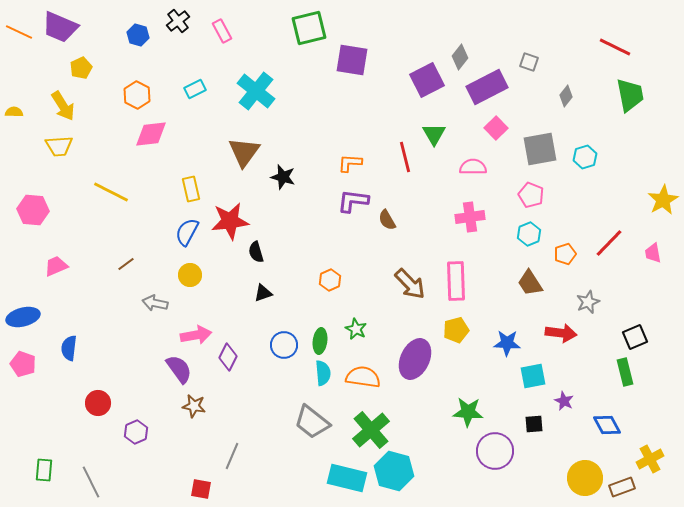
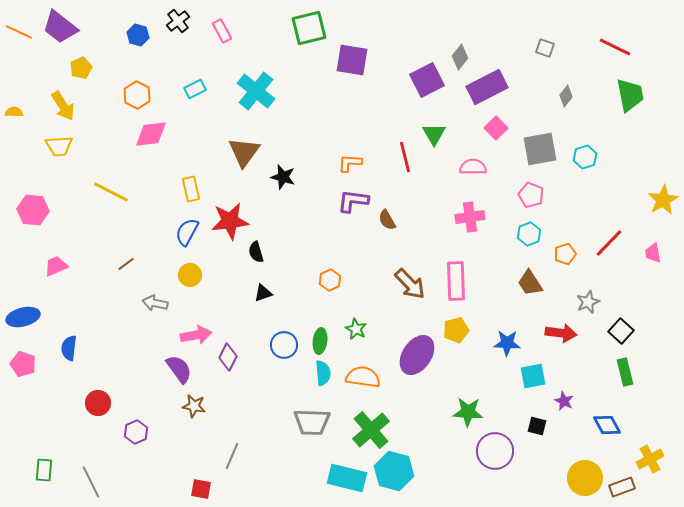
purple trapezoid at (60, 27): rotated 15 degrees clockwise
gray square at (529, 62): moved 16 px right, 14 px up
black square at (635, 337): moved 14 px left, 6 px up; rotated 25 degrees counterclockwise
purple ellipse at (415, 359): moved 2 px right, 4 px up; rotated 9 degrees clockwise
gray trapezoid at (312, 422): rotated 36 degrees counterclockwise
black square at (534, 424): moved 3 px right, 2 px down; rotated 18 degrees clockwise
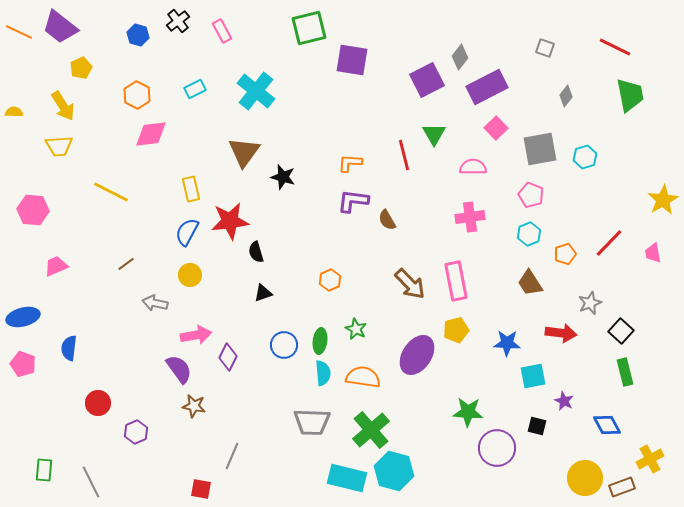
red line at (405, 157): moved 1 px left, 2 px up
pink rectangle at (456, 281): rotated 9 degrees counterclockwise
gray star at (588, 302): moved 2 px right, 1 px down
purple circle at (495, 451): moved 2 px right, 3 px up
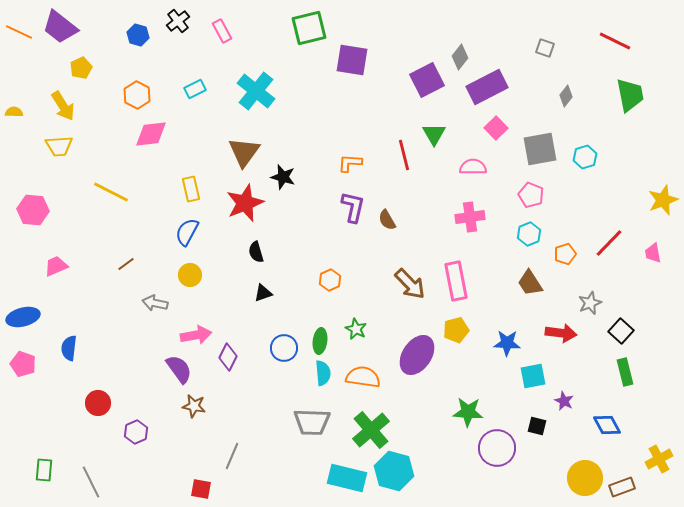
red line at (615, 47): moved 6 px up
yellow star at (663, 200): rotated 8 degrees clockwise
purple L-shape at (353, 201): moved 6 px down; rotated 96 degrees clockwise
red star at (230, 221): moved 15 px right, 18 px up; rotated 15 degrees counterclockwise
blue circle at (284, 345): moved 3 px down
yellow cross at (650, 459): moved 9 px right
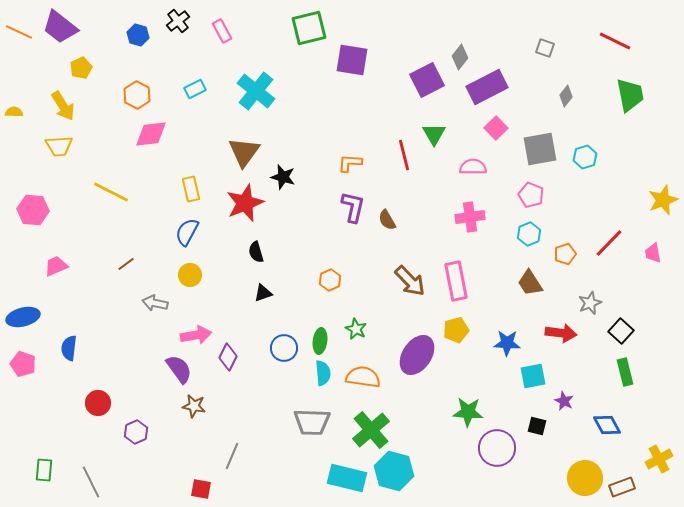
brown arrow at (410, 284): moved 3 px up
